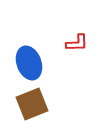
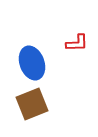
blue ellipse: moved 3 px right
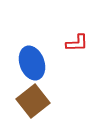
brown square: moved 1 px right, 3 px up; rotated 16 degrees counterclockwise
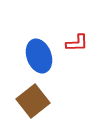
blue ellipse: moved 7 px right, 7 px up
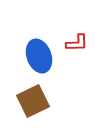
brown square: rotated 12 degrees clockwise
